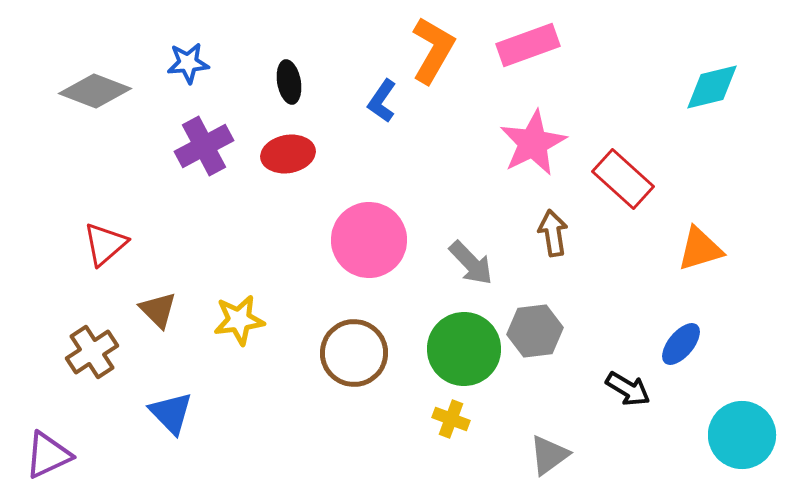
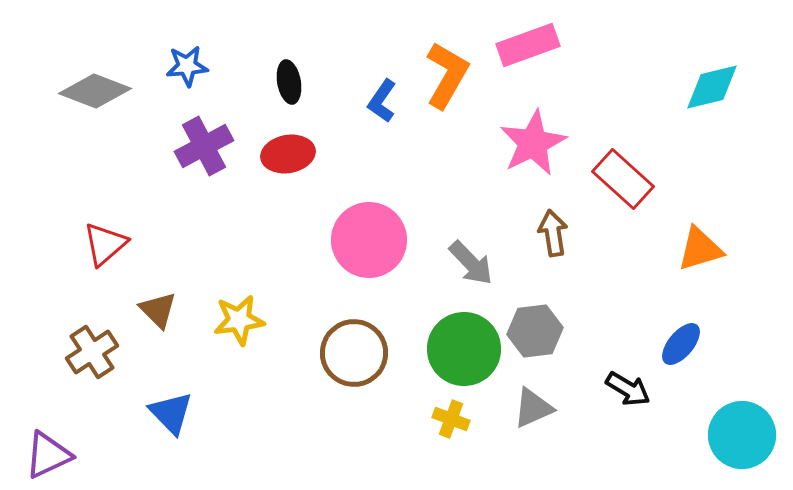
orange L-shape: moved 14 px right, 25 px down
blue star: moved 1 px left, 3 px down
gray triangle: moved 16 px left, 47 px up; rotated 12 degrees clockwise
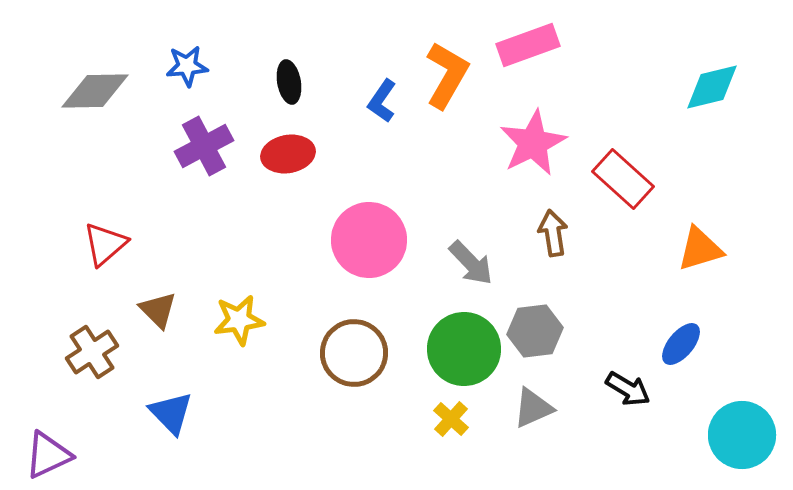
gray diamond: rotated 22 degrees counterclockwise
yellow cross: rotated 21 degrees clockwise
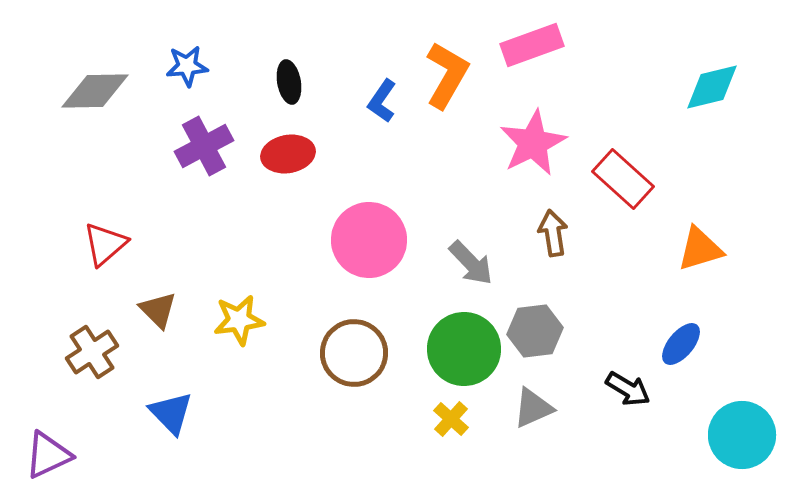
pink rectangle: moved 4 px right
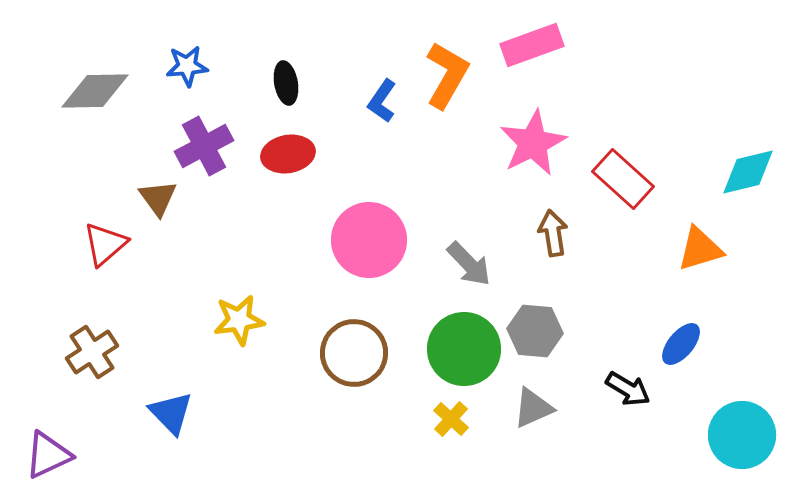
black ellipse: moved 3 px left, 1 px down
cyan diamond: moved 36 px right, 85 px down
gray arrow: moved 2 px left, 1 px down
brown triangle: moved 112 px up; rotated 9 degrees clockwise
gray hexagon: rotated 12 degrees clockwise
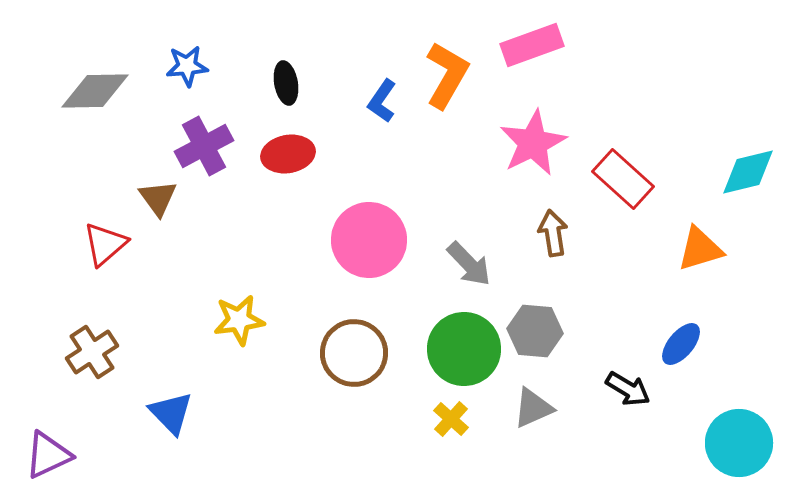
cyan circle: moved 3 px left, 8 px down
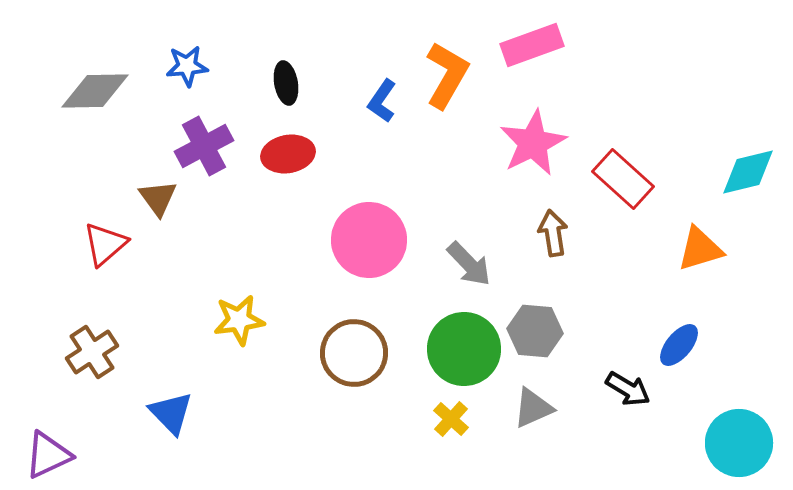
blue ellipse: moved 2 px left, 1 px down
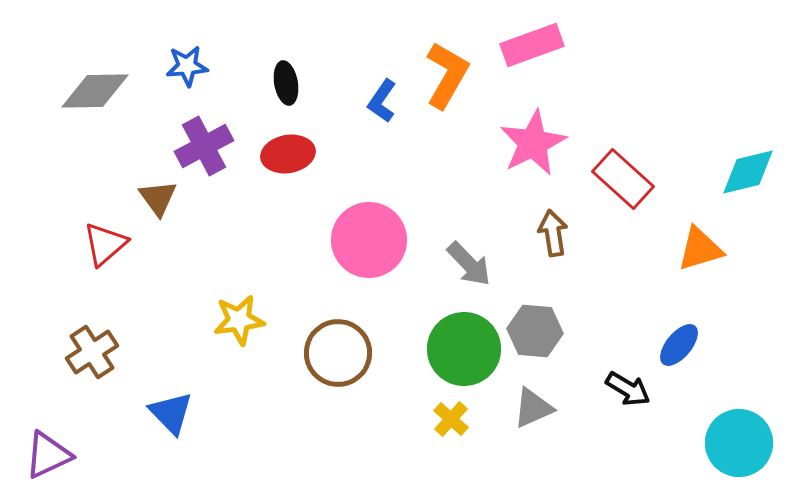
brown circle: moved 16 px left
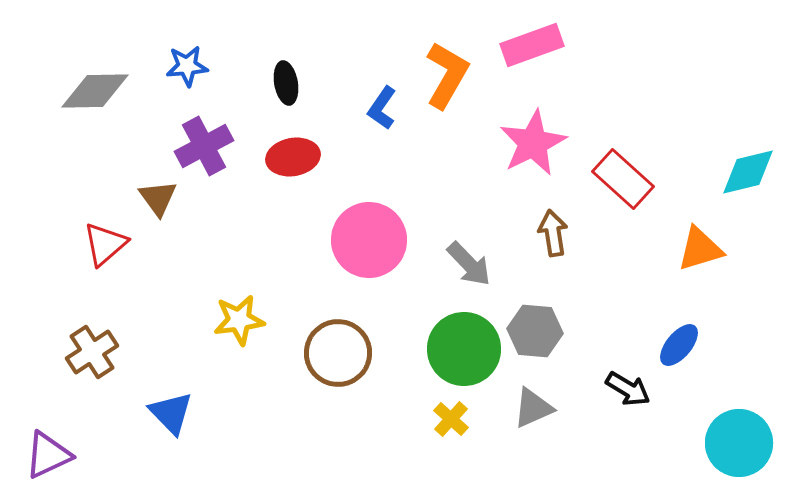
blue L-shape: moved 7 px down
red ellipse: moved 5 px right, 3 px down
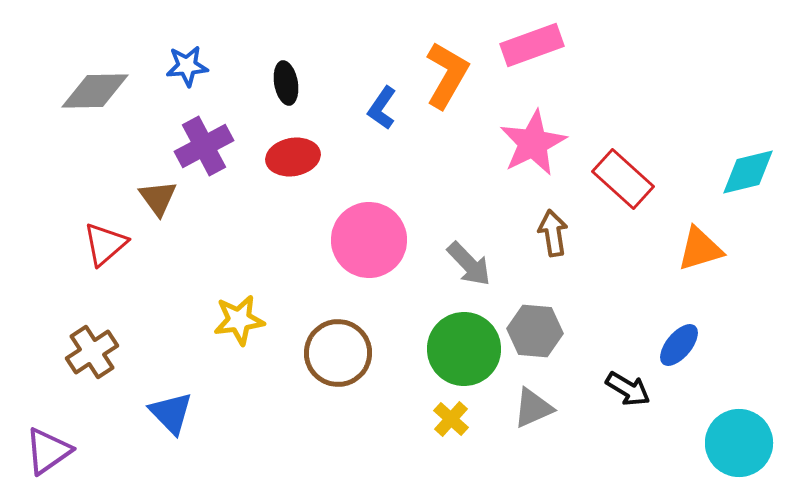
purple triangle: moved 4 px up; rotated 10 degrees counterclockwise
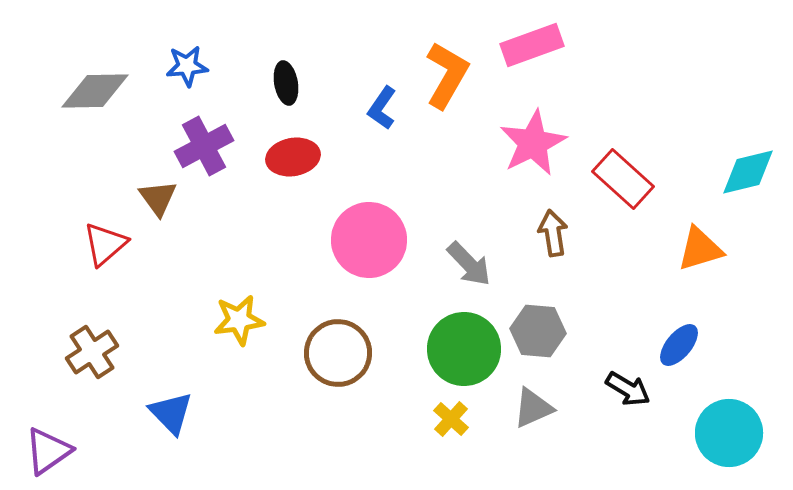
gray hexagon: moved 3 px right
cyan circle: moved 10 px left, 10 px up
